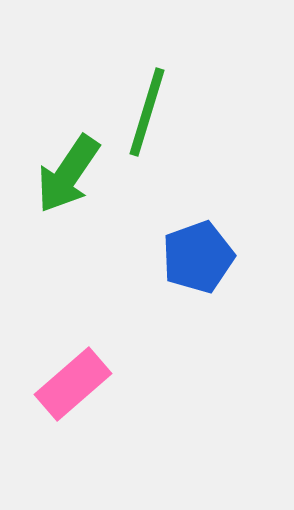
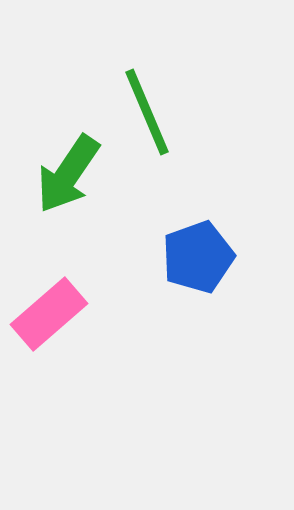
green line: rotated 40 degrees counterclockwise
pink rectangle: moved 24 px left, 70 px up
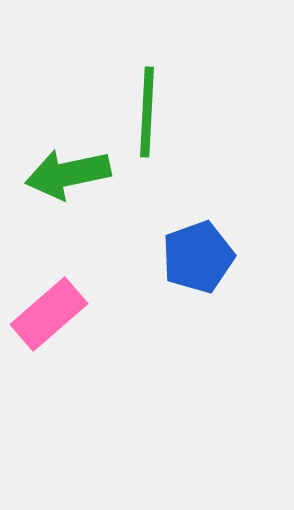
green line: rotated 26 degrees clockwise
green arrow: rotated 44 degrees clockwise
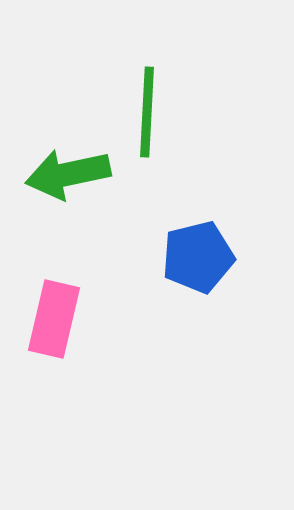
blue pentagon: rotated 6 degrees clockwise
pink rectangle: moved 5 px right, 5 px down; rotated 36 degrees counterclockwise
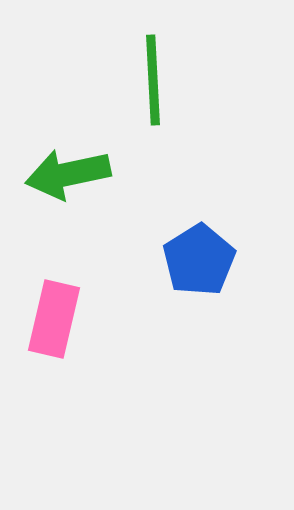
green line: moved 6 px right, 32 px up; rotated 6 degrees counterclockwise
blue pentagon: moved 1 px right, 3 px down; rotated 18 degrees counterclockwise
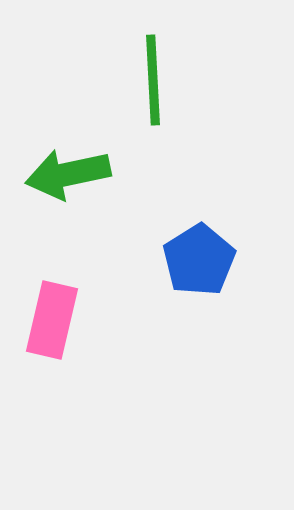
pink rectangle: moved 2 px left, 1 px down
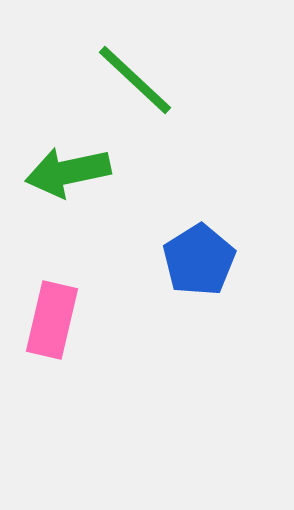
green line: moved 18 px left; rotated 44 degrees counterclockwise
green arrow: moved 2 px up
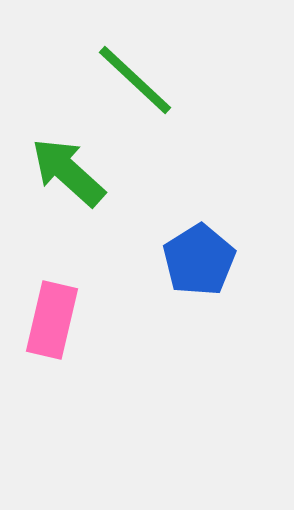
green arrow: rotated 54 degrees clockwise
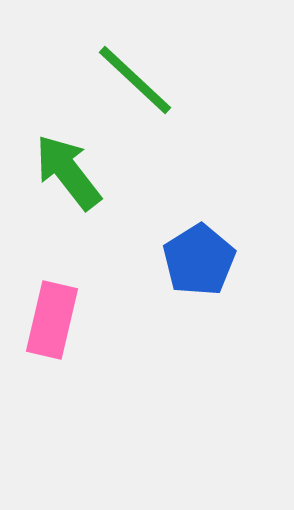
green arrow: rotated 10 degrees clockwise
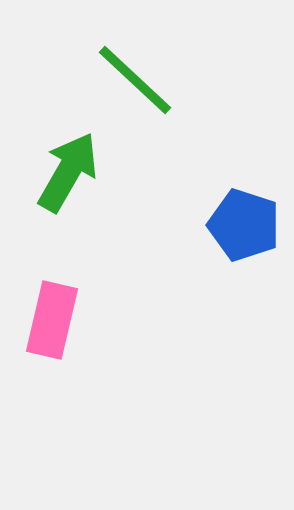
green arrow: rotated 68 degrees clockwise
blue pentagon: moved 45 px right, 35 px up; rotated 22 degrees counterclockwise
